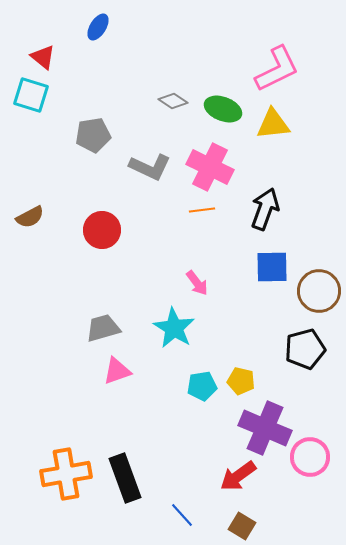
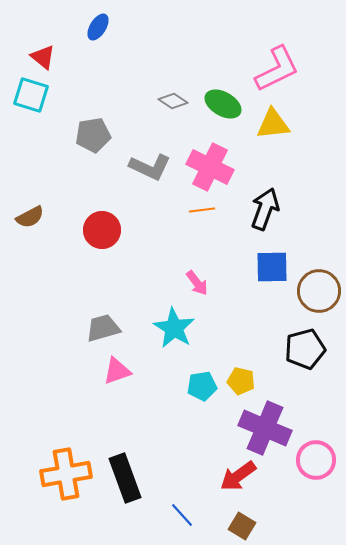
green ellipse: moved 5 px up; rotated 9 degrees clockwise
pink circle: moved 6 px right, 3 px down
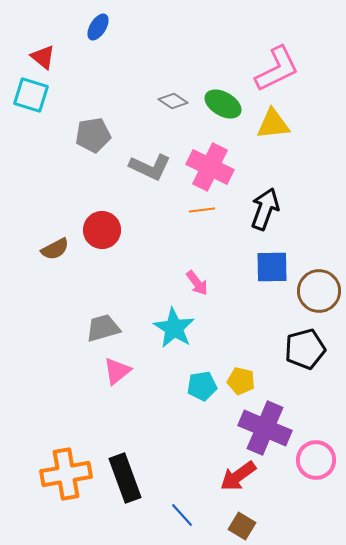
brown semicircle: moved 25 px right, 32 px down
pink triangle: rotated 20 degrees counterclockwise
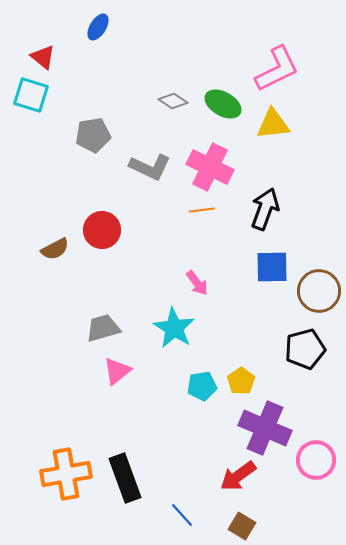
yellow pentagon: rotated 24 degrees clockwise
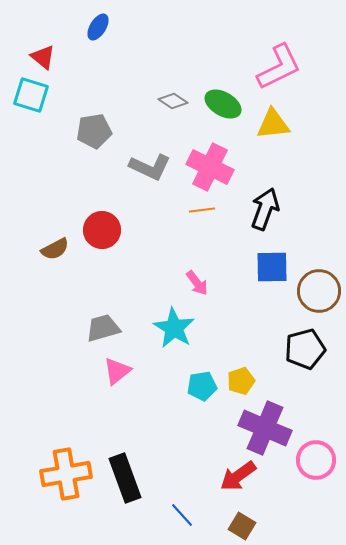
pink L-shape: moved 2 px right, 2 px up
gray pentagon: moved 1 px right, 4 px up
yellow pentagon: rotated 16 degrees clockwise
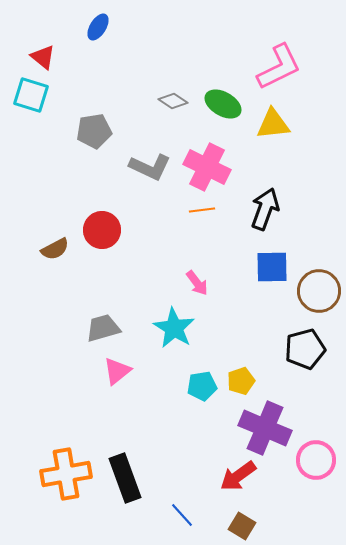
pink cross: moved 3 px left
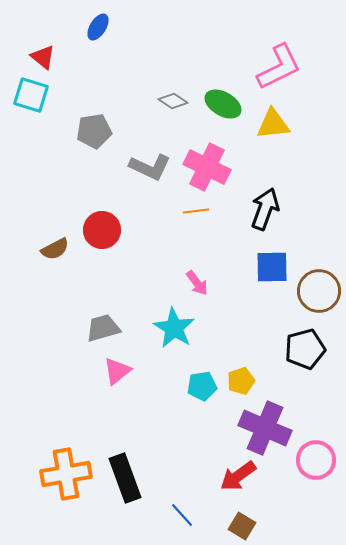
orange line: moved 6 px left, 1 px down
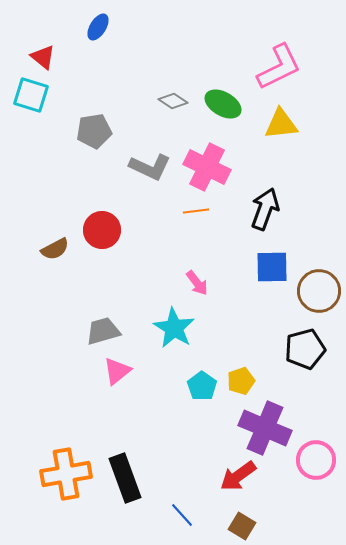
yellow triangle: moved 8 px right
gray trapezoid: moved 3 px down
cyan pentagon: rotated 28 degrees counterclockwise
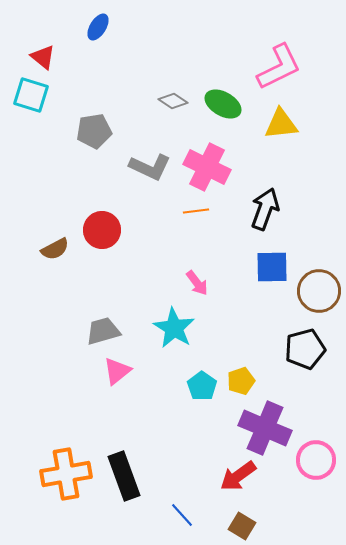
black rectangle: moved 1 px left, 2 px up
